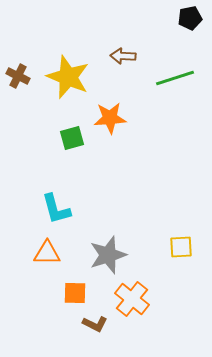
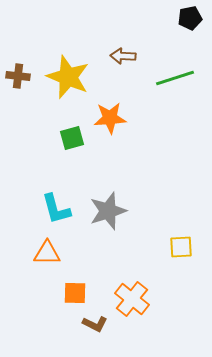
brown cross: rotated 20 degrees counterclockwise
gray star: moved 44 px up
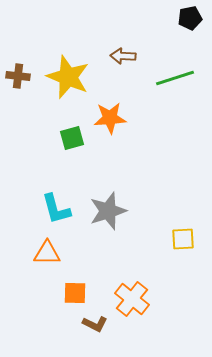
yellow square: moved 2 px right, 8 px up
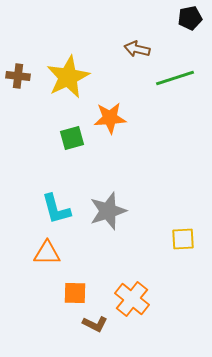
brown arrow: moved 14 px right, 7 px up; rotated 10 degrees clockwise
yellow star: rotated 24 degrees clockwise
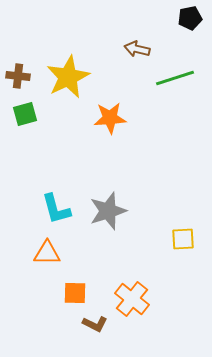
green square: moved 47 px left, 24 px up
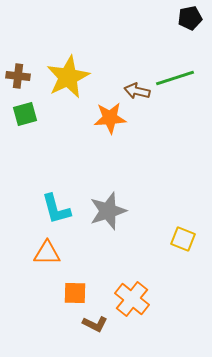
brown arrow: moved 42 px down
yellow square: rotated 25 degrees clockwise
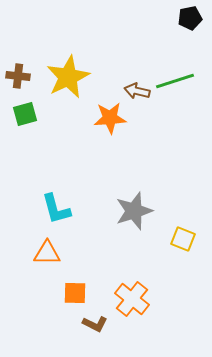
green line: moved 3 px down
gray star: moved 26 px right
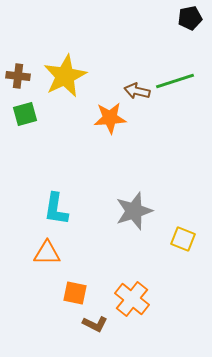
yellow star: moved 3 px left, 1 px up
cyan L-shape: rotated 24 degrees clockwise
orange square: rotated 10 degrees clockwise
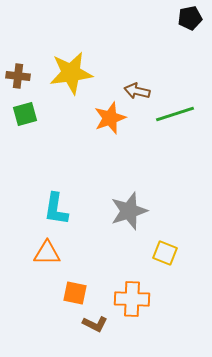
yellow star: moved 6 px right, 3 px up; rotated 18 degrees clockwise
green line: moved 33 px down
orange star: rotated 16 degrees counterclockwise
gray star: moved 5 px left
yellow square: moved 18 px left, 14 px down
orange cross: rotated 36 degrees counterclockwise
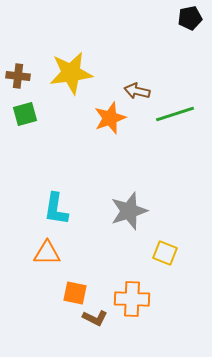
brown L-shape: moved 6 px up
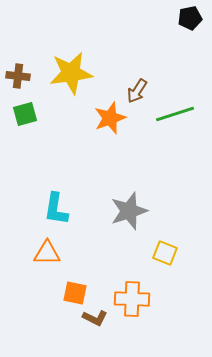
brown arrow: rotated 70 degrees counterclockwise
